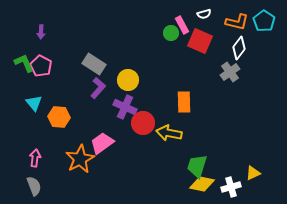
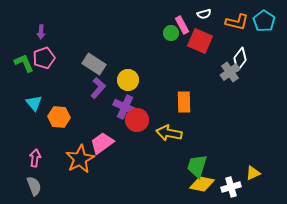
white diamond: moved 1 px right, 11 px down
pink pentagon: moved 3 px right, 8 px up; rotated 25 degrees clockwise
red circle: moved 6 px left, 3 px up
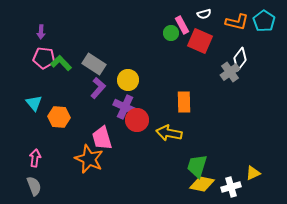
pink pentagon: rotated 25 degrees clockwise
green L-shape: moved 37 px right; rotated 20 degrees counterclockwise
pink trapezoid: moved 5 px up; rotated 70 degrees counterclockwise
orange star: moved 9 px right; rotated 20 degrees counterclockwise
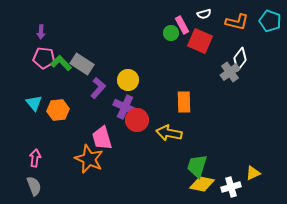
cyan pentagon: moved 6 px right; rotated 15 degrees counterclockwise
gray rectangle: moved 12 px left
orange hexagon: moved 1 px left, 7 px up; rotated 10 degrees counterclockwise
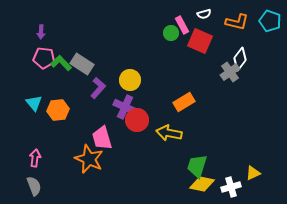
yellow circle: moved 2 px right
orange rectangle: rotated 60 degrees clockwise
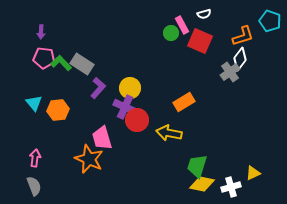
orange L-shape: moved 6 px right, 14 px down; rotated 30 degrees counterclockwise
yellow circle: moved 8 px down
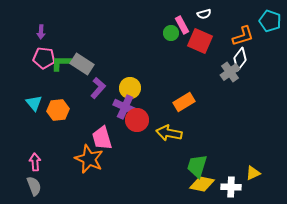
green L-shape: rotated 45 degrees counterclockwise
pink arrow: moved 4 px down; rotated 12 degrees counterclockwise
white cross: rotated 18 degrees clockwise
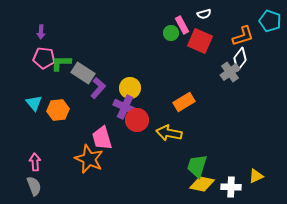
gray rectangle: moved 1 px right, 9 px down
yellow triangle: moved 3 px right, 3 px down
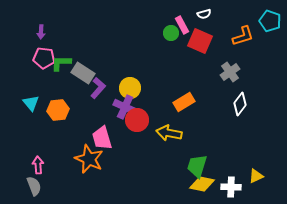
white diamond: moved 45 px down
cyan triangle: moved 3 px left
pink arrow: moved 3 px right, 3 px down
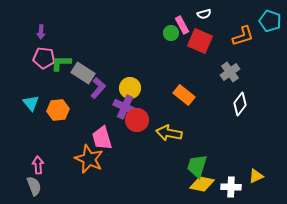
orange rectangle: moved 7 px up; rotated 70 degrees clockwise
